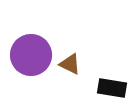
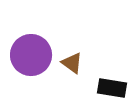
brown triangle: moved 2 px right, 1 px up; rotated 10 degrees clockwise
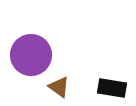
brown triangle: moved 13 px left, 24 px down
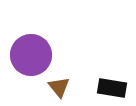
brown triangle: rotated 15 degrees clockwise
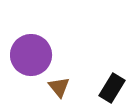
black rectangle: rotated 68 degrees counterclockwise
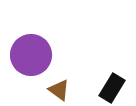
brown triangle: moved 3 px down; rotated 15 degrees counterclockwise
